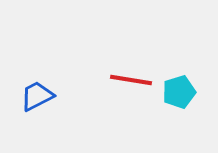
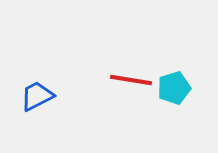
cyan pentagon: moved 5 px left, 4 px up
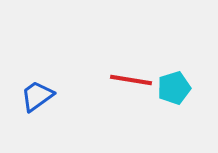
blue trapezoid: rotated 9 degrees counterclockwise
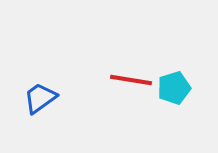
blue trapezoid: moved 3 px right, 2 px down
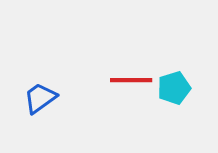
red line: rotated 9 degrees counterclockwise
